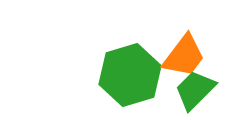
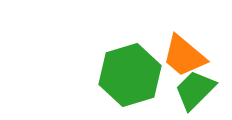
orange trapezoid: rotated 93 degrees clockwise
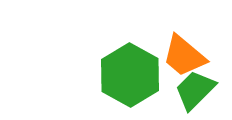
green hexagon: rotated 14 degrees counterclockwise
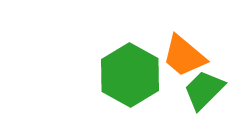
green trapezoid: moved 9 px right
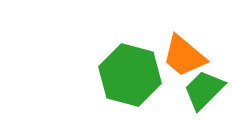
green hexagon: rotated 14 degrees counterclockwise
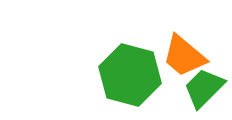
green trapezoid: moved 2 px up
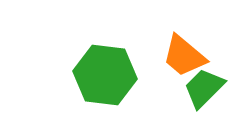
green hexagon: moved 25 px left; rotated 8 degrees counterclockwise
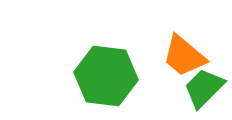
green hexagon: moved 1 px right, 1 px down
